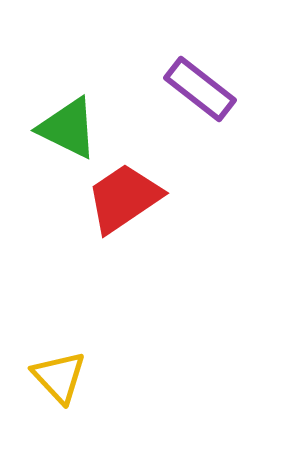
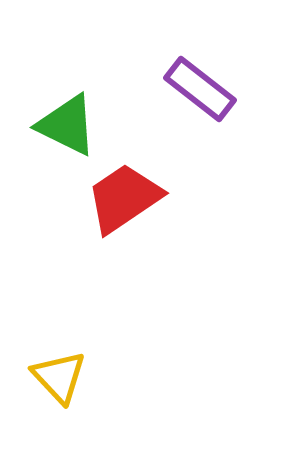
green triangle: moved 1 px left, 3 px up
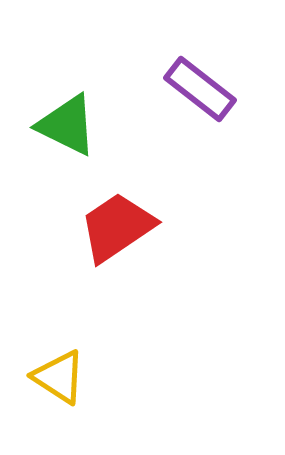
red trapezoid: moved 7 px left, 29 px down
yellow triangle: rotated 14 degrees counterclockwise
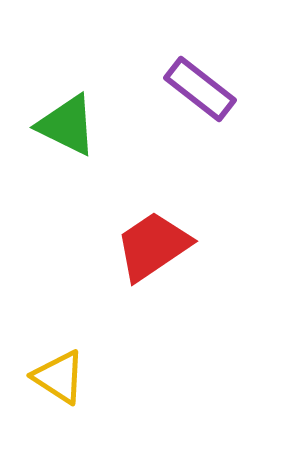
red trapezoid: moved 36 px right, 19 px down
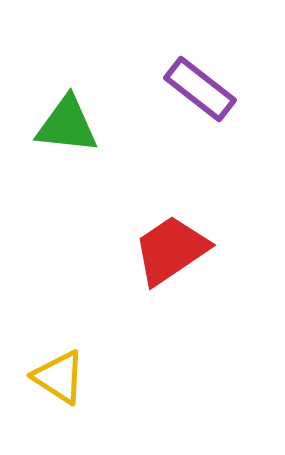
green triangle: rotated 20 degrees counterclockwise
red trapezoid: moved 18 px right, 4 px down
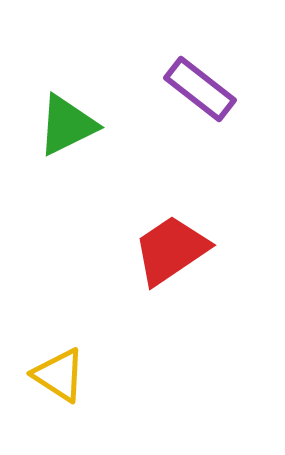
green triangle: rotated 32 degrees counterclockwise
yellow triangle: moved 2 px up
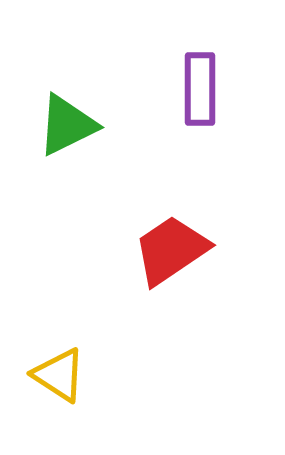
purple rectangle: rotated 52 degrees clockwise
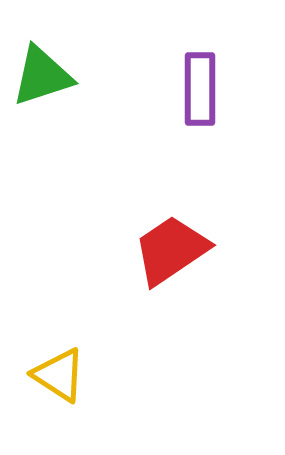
green triangle: moved 25 px left, 49 px up; rotated 8 degrees clockwise
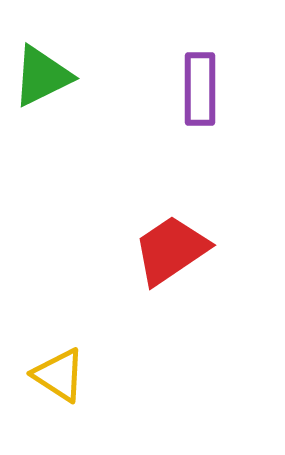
green triangle: rotated 8 degrees counterclockwise
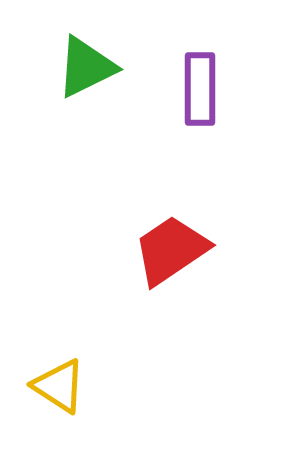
green triangle: moved 44 px right, 9 px up
yellow triangle: moved 11 px down
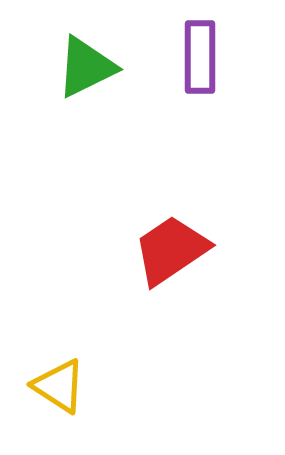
purple rectangle: moved 32 px up
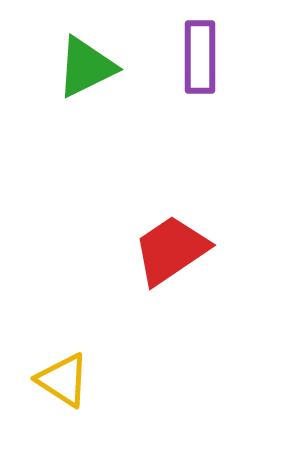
yellow triangle: moved 4 px right, 6 px up
